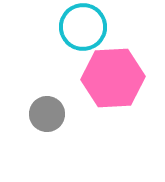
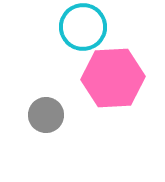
gray circle: moved 1 px left, 1 px down
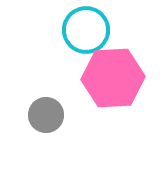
cyan circle: moved 3 px right, 3 px down
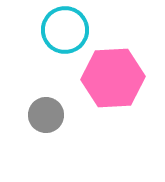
cyan circle: moved 21 px left
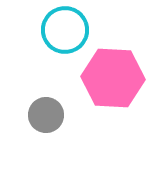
pink hexagon: rotated 6 degrees clockwise
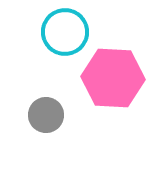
cyan circle: moved 2 px down
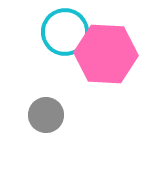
pink hexagon: moved 7 px left, 24 px up
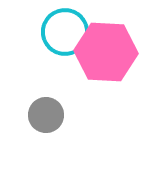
pink hexagon: moved 2 px up
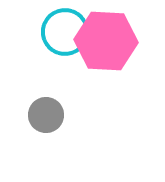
pink hexagon: moved 11 px up
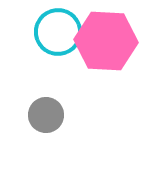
cyan circle: moved 7 px left
